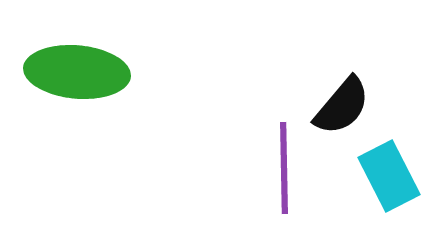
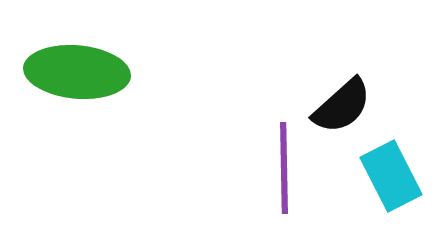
black semicircle: rotated 8 degrees clockwise
cyan rectangle: moved 2 px right
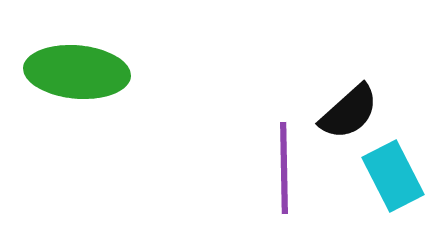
black semicircle: moved 7 px right, 6 px down
cyan rectangle: moved 2 px right
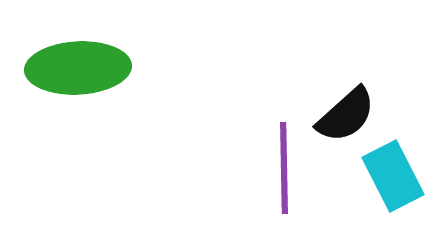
green ellipse: moved 1 px right, 4 px up; rotated 8 degrees counterclockwise
black semicircle: moved 3 px left, 3 px down
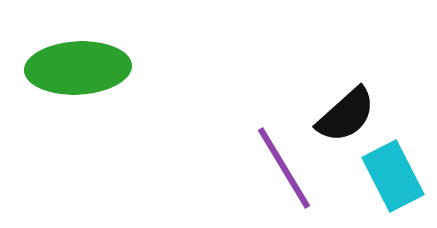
purple line: rotated 30 degrees counterclockwise
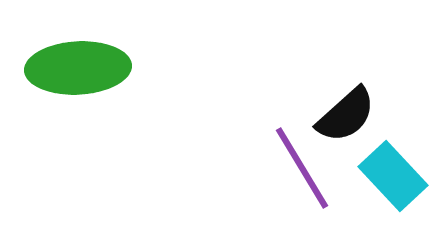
purple line: moved 18 px right
cyan rectangle: rotated 16 degrees counterclockwise
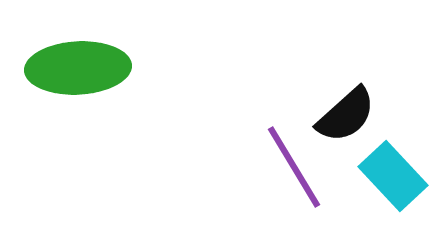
purple line: moved 8 px left, 1 px up
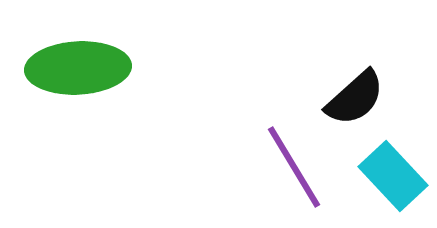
black semicircle: moved 9 px right, 17 px up
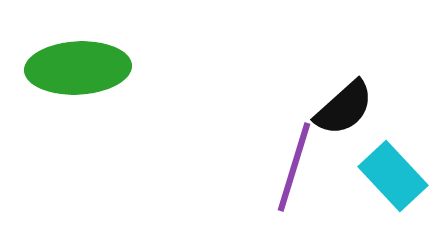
black semicircle: moved 11 px left, 10 px down
purple line: rotated 48 degrees clockwise
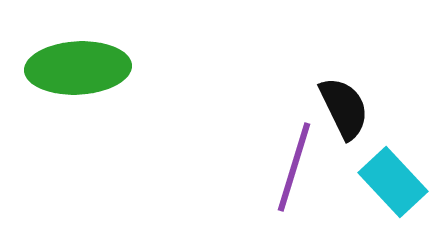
black semicircle: rotated 74 degrees counterclockwise
cyan rectangle: moved 6 px down
